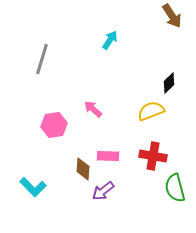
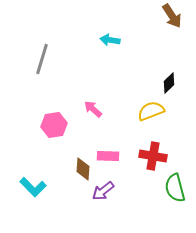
cyan arrow: rotated 114 degrees counterclockwise
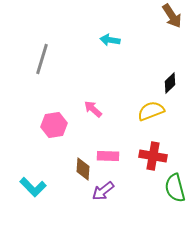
black diamond: moved 1 px right
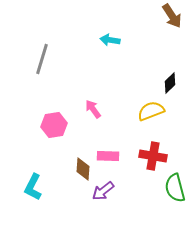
pink arrow: rotated 12 degrees clockwise
cyan L-shape: rotated 72 degrees clockwise
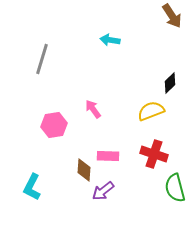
red cross: moved 1 px right, 2 px up; rotated 8 degrees clockwise
brown diamond: moved 1 px right, 1 px down
cyan L-shape: moved 1 px left
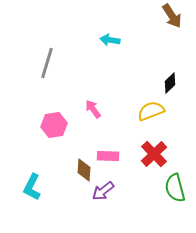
gray line: moved 5 px right, 4 px down
red cross: rotated 28 degrees clockwise
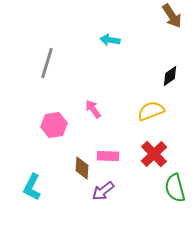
black diamond: moved 7 px up; rotated 10 degrees clockwise
brown diamond: moved 2 px left, 2 px up
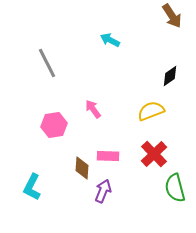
cyan arrow: rotated 18 degrees clockwise
gray line: rotated 44 degrees counterclockwise
purple arrow: rotated 150 degrees clockwise
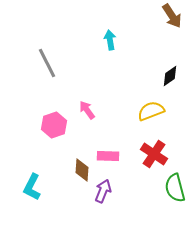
cyan arrow: rotated 54 degrees clockwise
pink arrow: moved 6 px left, 1 px down
pink hexagon: rotated 10 degrees counterclockwise
red cross: rotated 12 degrees counterclockwise
brown diamond: moved 2 px down
